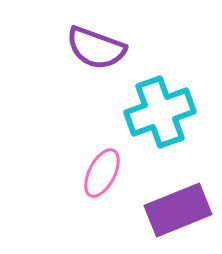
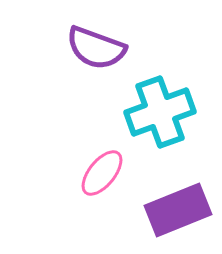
pink ellipse: rotated 12 degrees clockwise
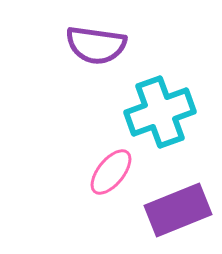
purple semicircle: moved 3 px up; rotated 12 degrees counterclockwise
pink ellipse: moved 9 px right, 1 px up
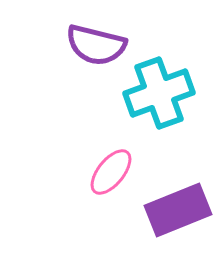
purple semicircle: rotated 6 degrees clockwise
cyan cross: moved 1 px left, 19 px up
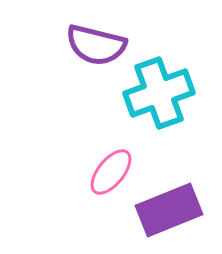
purple rectangle: moved 9 px left
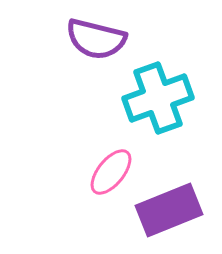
purple semicircle: moved 6 px up
cyan cross: moved 1 px left, 5 px down
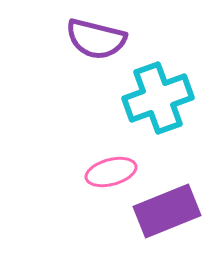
pink ellipse: rotated 36 degrees clockwise
purple rectangle: moved 2 px left, 1 px down
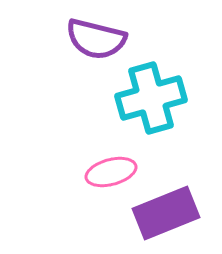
cyan cross: moved 7 px left; rotated 4 degrees clockwise
purple rectangle: moved 1 px left, 2 px down
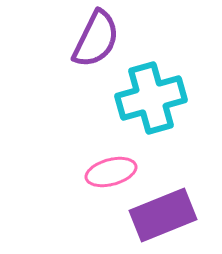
purple semicircle: rotated 78 degrees counterclockwise
purple rectangle: moved 3 px left, 2 px down
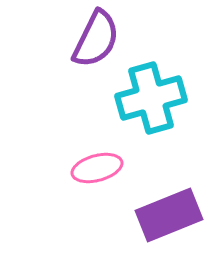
pink ellipse: moved 14 px left, 4 px up
purple rectangle: moved 6 px right
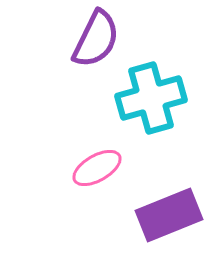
pink ellipse: rotated 15 degrees counterclockwise
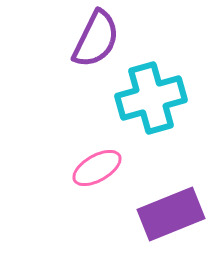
purple rectangle: moved 2 px right, 1 px up
